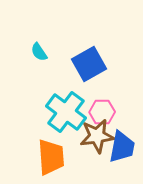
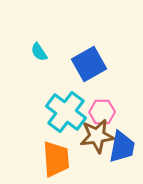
orange trapezoid: moved 5 px right, 2 px down
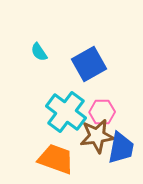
blue trapezoid: moved 1 px left, 1 px down
orange trapezoid: rotated 66 degrees counterclockwise
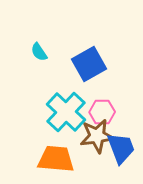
cyan cross: rotated 6 degrees clockwise
blue trapezoid: rotated 32 degrees counterclockwise
orange trapezoid: rotated 15 degrees counterclockwise
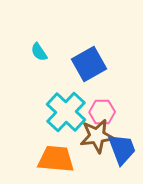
blue trapezoid: moved 1 px right, 1 px down
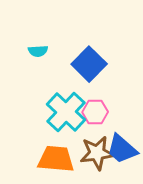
cyan semicircle: moved 1 px left, 1 px up; rotated 60 degrees counterclockwise
blue square: rotated 16 degrees counterclockwise
pink hexagon: moved 7 px left
brown star: moved 17 px down
blue trapezoid: rotated 152 degrees clockwise
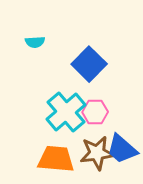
cyan semicircle: moved 3 px left, 9 px up
cyan cross: rotated 6 degrees clockwise
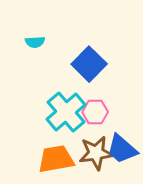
brown star: moved 1 px left
orange trapezoid: rotated 15 degrees counterclockwise
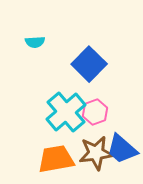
pink hexagon: rotated 20 degrees counterclockwise
